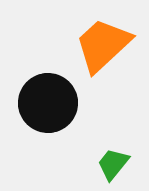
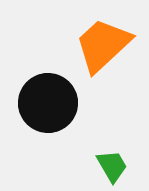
green trapezoid: moved 1 px left, 2 px down; rotated 111 degrees clockwise
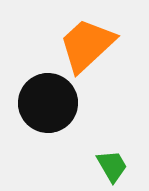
orange trapezoid: moved 16 px left
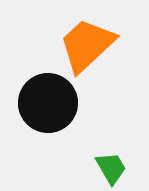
green trapezoid: moved 1 px left, 2 px down
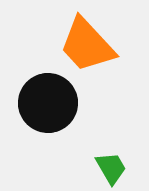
orange trapezoid: rotated 90 degrees counterclockwise
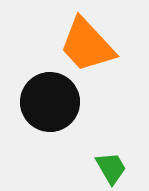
black circle: moved 2 px right, 1 px up
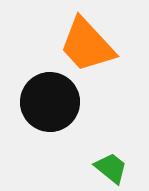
green trapezoid: rotated 21 degrees counterclockwise
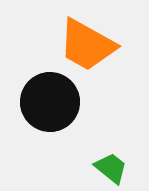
orange trapezoid: rotated 18 degrees counterclockwise
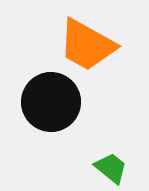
black circle: moved 1 px right
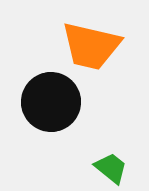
orange trapezoid: moved 4 px right, 1 px down; rotated 16 degrees counterclockwise
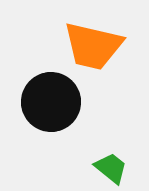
orange trapezoid: moved 2 px right
